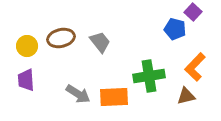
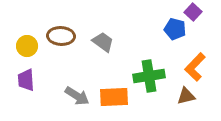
brown ellipse: moved 2 px up; rotated 16 degrees clockwise
gray trapezoid: moved 3 px right; rotated 15 degrees counterclockwise
gray arrow: moved 1 px left, 2 px down
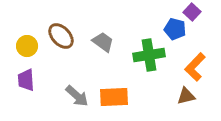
purple square: moved 1 px left
brown ellipse: rotated 44 degrees clockwise
green cross: moved 21 px up
gray arrow: rotated 10 degrees clockwise
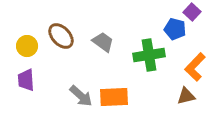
gray arrow: moved 4 px right
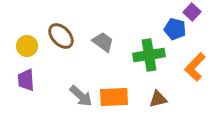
brown triangle: moved 28 px left, 3 px down
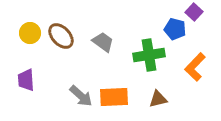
purple square: moved 2 px right
yellow circle: moved 3 px right, 13 px up
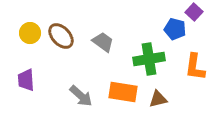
green cross: moved 4 px down
orange L-shape: rotated 36 degrees counterclockwise
orange rectangle: moved 9 px right, 5 px up; rotated 12 degrees clockwise
